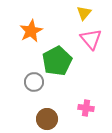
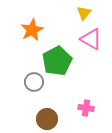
orange star: moved 1 px right, 1 px up
pink triangle: rotated 20 degrees counterclockwise
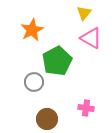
pink triangle: moved 1 px up
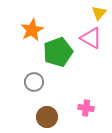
yellow triangle: moved 15 px right
green pentagon: moved 1 px right, 9 px up; rotated 8 degrees clockwise
brown circle: moved 2 px up
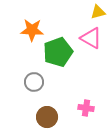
yellow triangle: moved 1 px left, 1 px up; rotated 35 degrees clockwise
orange star: rotated 30 degrees clockwise
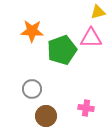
orange star: moved 1 px down
pink triangle: rotated 30 degrees counterclockwise
green pentagon: moved 4 px right, 2 px up
gray circle: moved 2 px left, 7 px down
brown circle: moved 1 px left, 1 px up
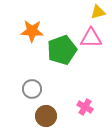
pink cross: moved 1 px left, 1 px up; rotated 21 degrees clockwise
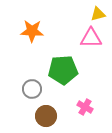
yellow triangle: moved 2 px down
green pentagon: moved 1 px right, 20 px down; rotated 16 degrees clockwise
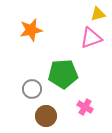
orange star: moved 1 px left, 1 px up; rotated 15 degrees counterclockwise
pink triangle: rotated 20 degrees counterclockwise
green pentagon: moved 4 px down
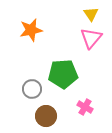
yellow triangle: moved 7 px left; rotated 49 degrees counterclockwise
pink triangle: rotated 30 degrees counterclockwise
